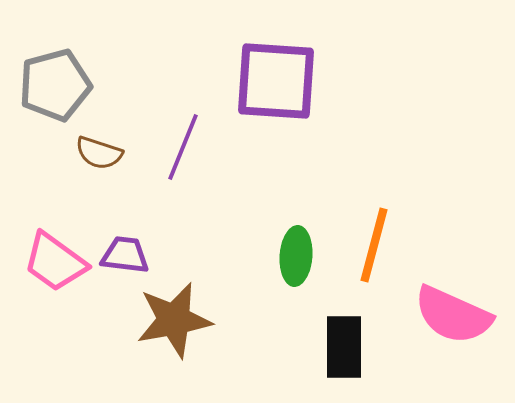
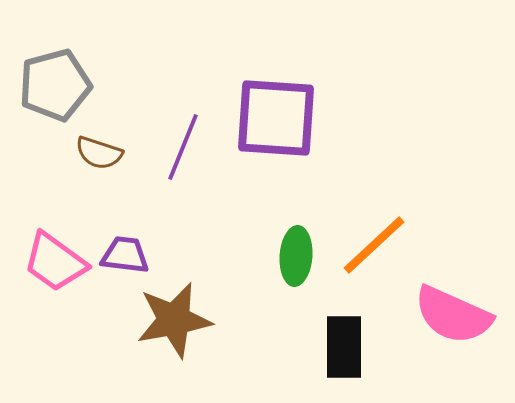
purple square: moved 37 px down
orange line: rotated 32 degrees clockwise
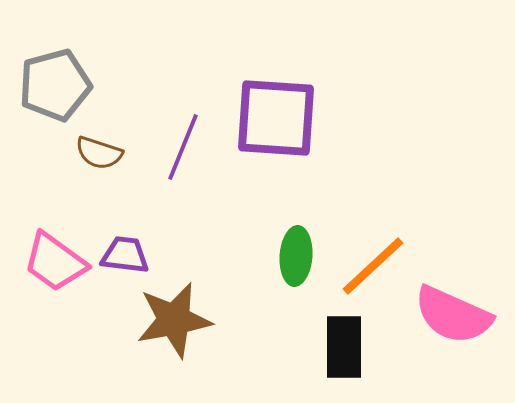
orange line: moved 1 px left, 21 px down
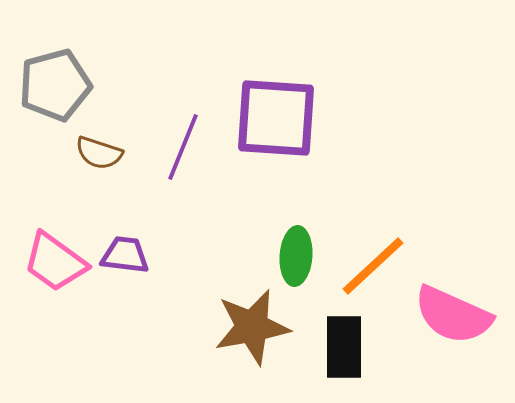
brown star: moved 78 px right, 7 px down
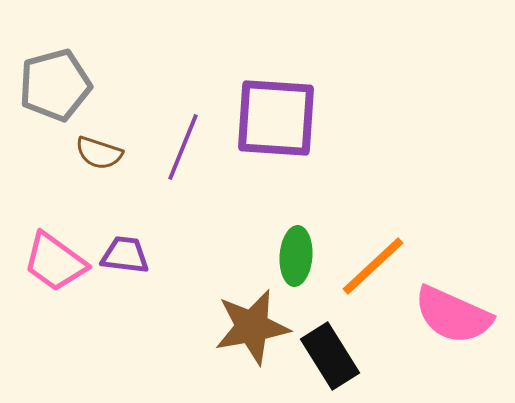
black rectangle: moved 14 px left, 9 px down; rotated 32 degrees counterclockwise
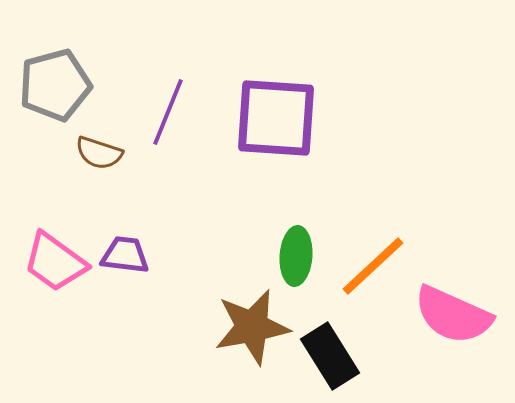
purple line: moved 15 px left, 35 px up
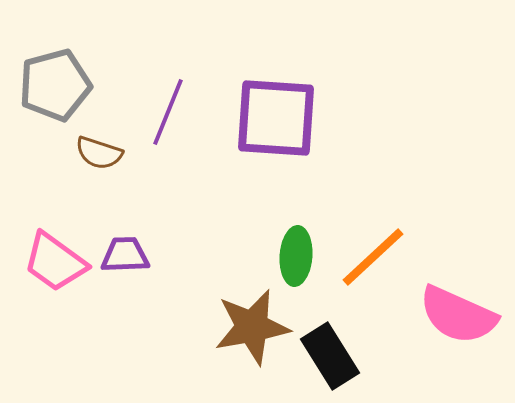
purple trapezoid: rotated 9 degrees counterclockwise
orange line: moved 9 px up
pink semicircle: moved 5 px right
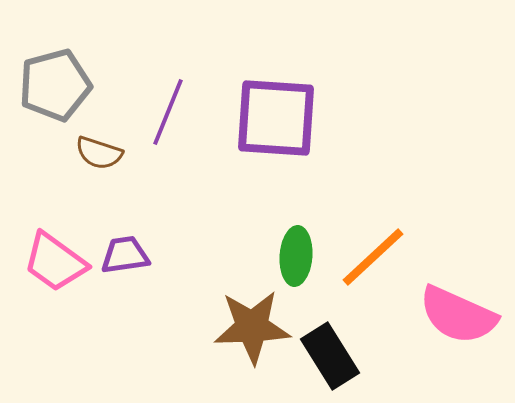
purple trapezoid: rotated 6 degrees counterclockwise
brown star: rotated 8 degrees clockwise
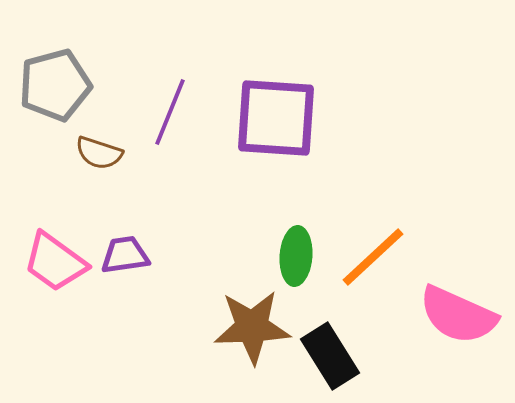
purple line: moved 2 px right
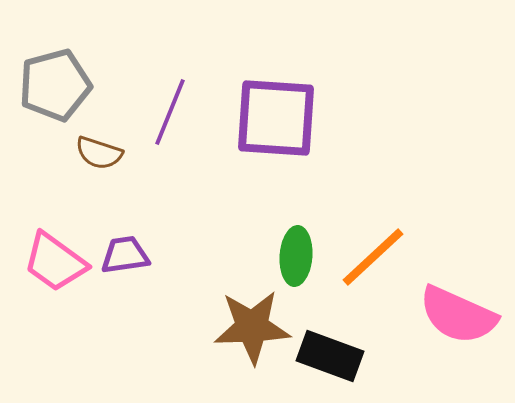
black rectangle: rotated 38 degrees counterclockwise
